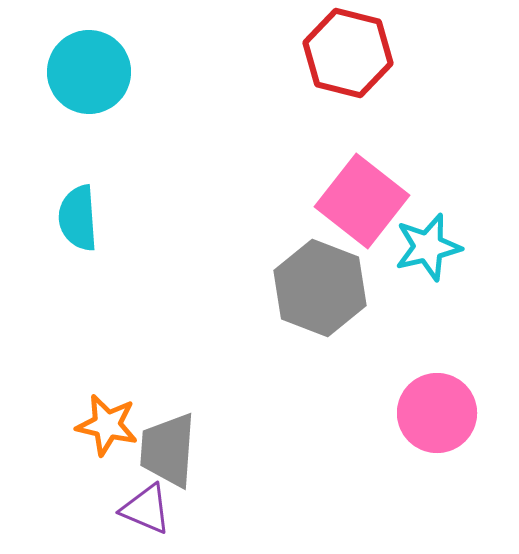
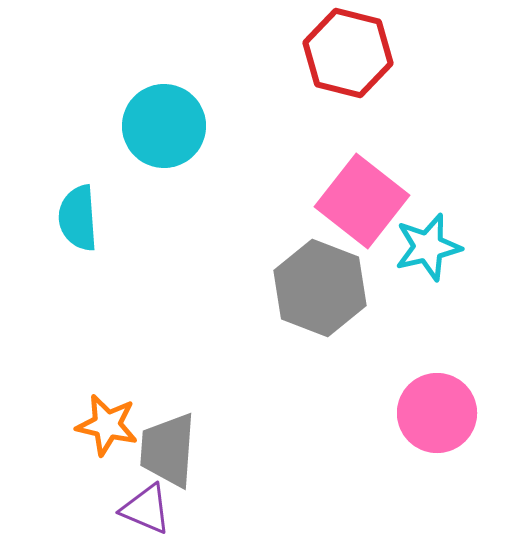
cyan circle: moved 75 px right, 54 px down
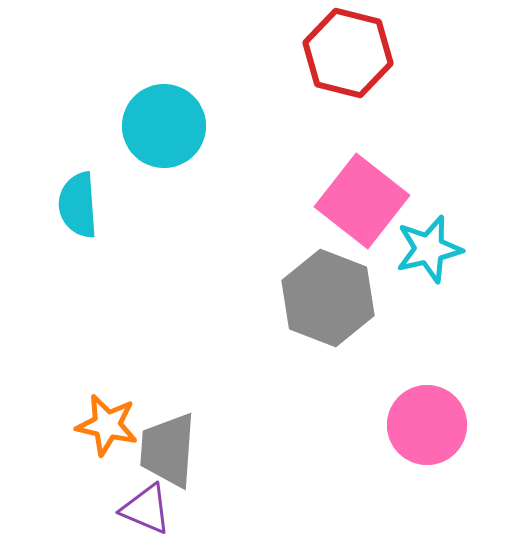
cyan semicircle: moved 13 px up
cyan star: moved 1 px right, 2 px down
gray hexagon: moved 8 px right, 10 px down
pink circle: moved 10 px left, 12 px down
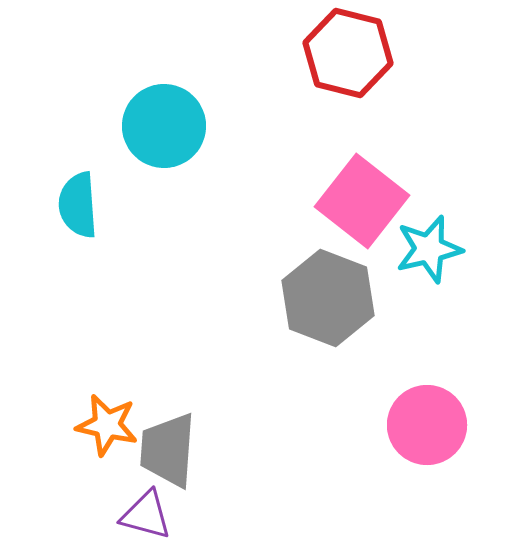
purple triangle: moved 6 px down; rotated 8 degrees counterclockwise
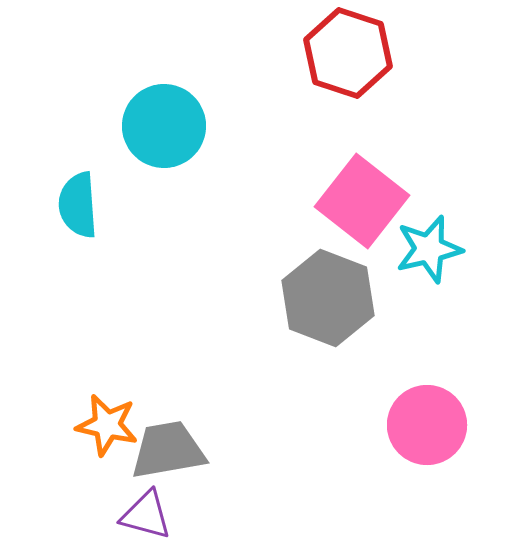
red hexagon: rotated 4 degrees clockwise
gray trapezoid: rotated 76 degrees clockwise
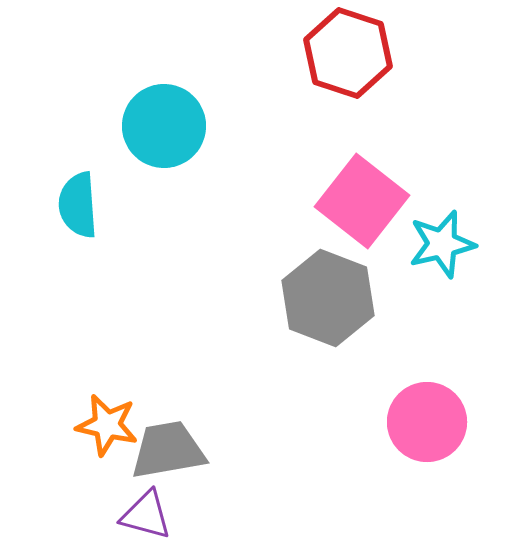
cyan star: moved 13 px right, 5 px up
pink circle: moved 3 px up
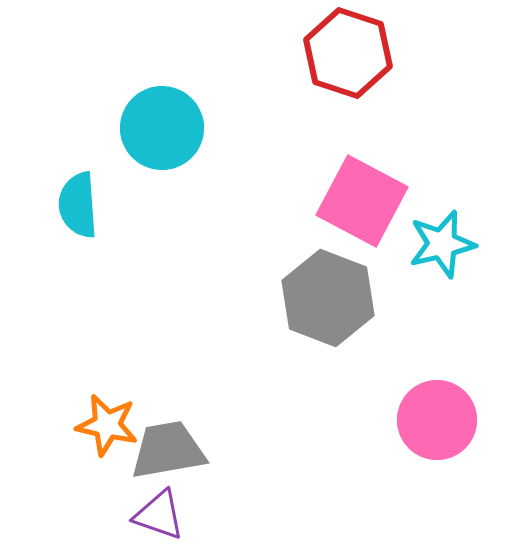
cyan circle: moved 2 px left, 2 px down
pink square: rotated 10 degrees counterclockwise
pink circle: moved 10 px right, 2 px up
purple triangle: moved 13 px right; rotated 4 degrees clockwise
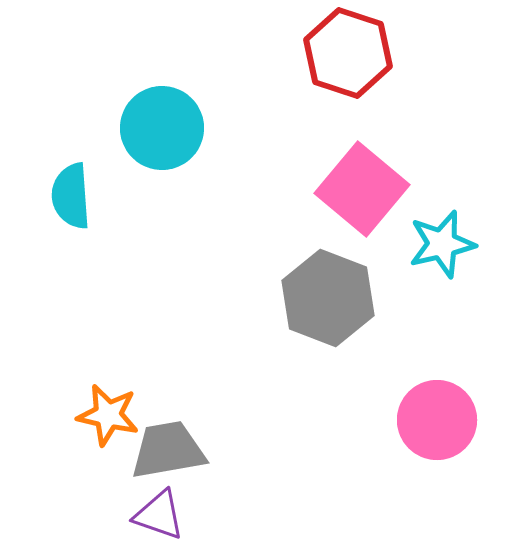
pink square: moved 12 px up; rotated 12 degrees clockwise
cyan semicircle: moved 7 px left, 9 px up
orange star: moved 1 px right, 10 px up
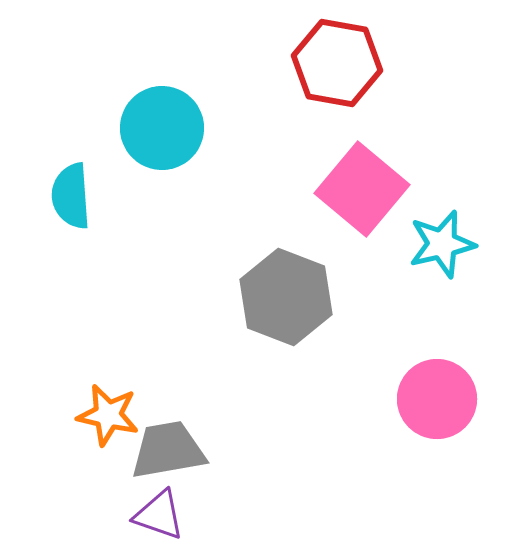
red hexagon: moved 11 px left, 10 px down; rotated 8 degrees counterclockwise
gray hexagon: moved 42 px left, 1 px up
pink circle: moved 21 px up
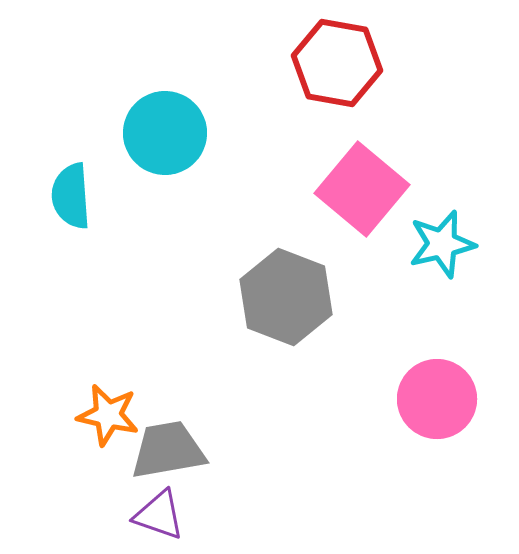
cyan circle: moved 3 px right, 5 px down
